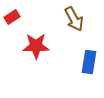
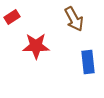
blue rectangle: moved 1 px left; rotated 15 degrees counterclockwise
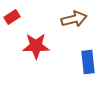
brown arrow: rotated 75 degrees counterclockwise
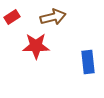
brown arrow: moved 21 px left, 2 px up
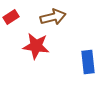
red rectangle: moved 1 px left
red star: rotated 8 degrees clockwise
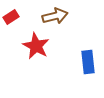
brown arrow: moved 2 px right, 1 px up
red star: rotated 20 degrees clockwise
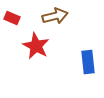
red rectangle: moved 1 px right, 1 px down; rotated 56 degrees clockwise
